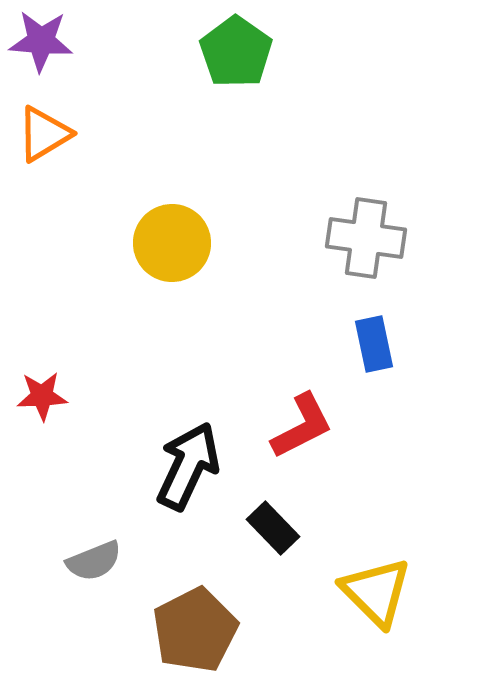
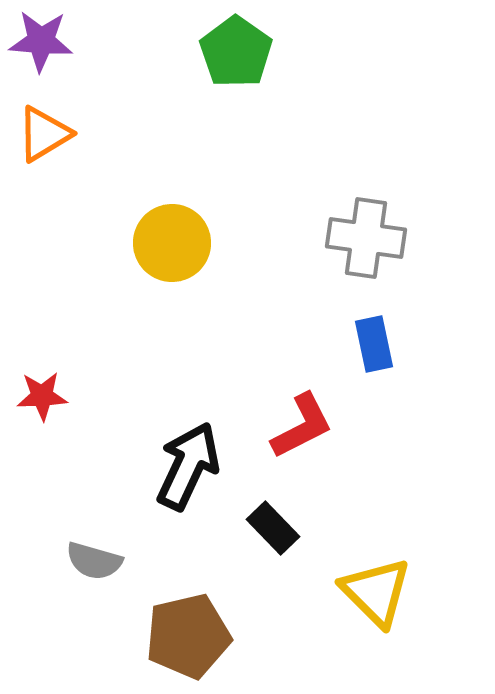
gray semicircle: rotated 38 degrees clockwise
brown pentagon: moved 7 px left, 6 px down; rotated 14 degrees clockwise
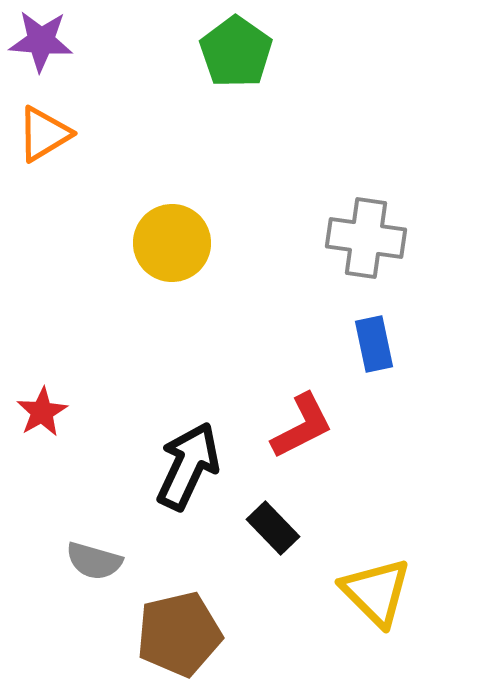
red star: moved 16 px down; rotated 27 degrees counterclockwise
brown pentagon: moved 9 px left, 2 px up
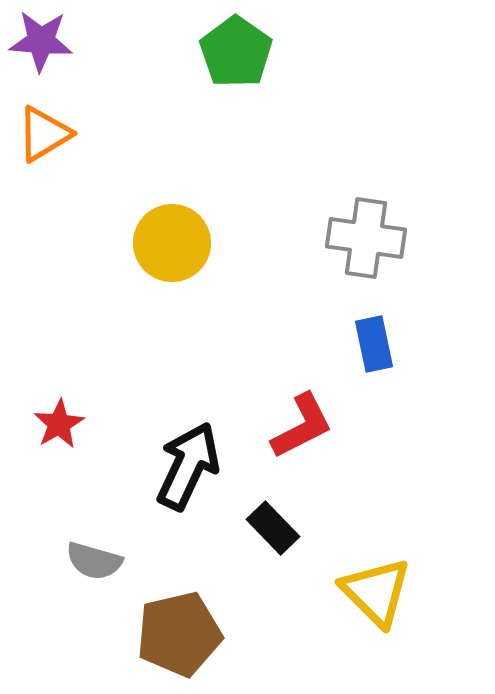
red star: moved 17 px right, 12 px down
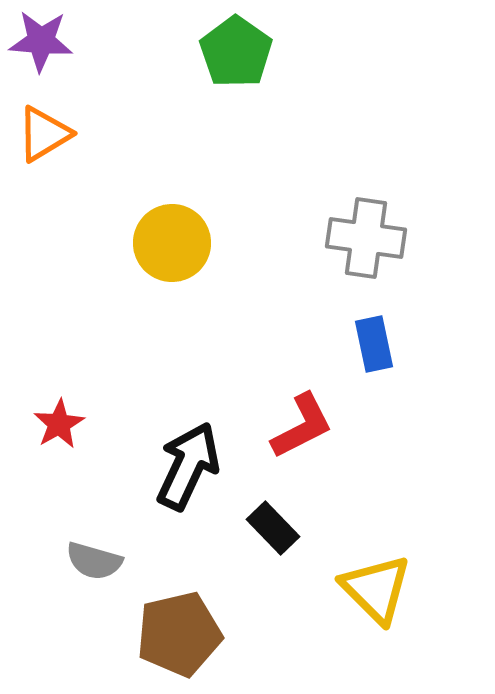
yellow triangle: moved 3 px up
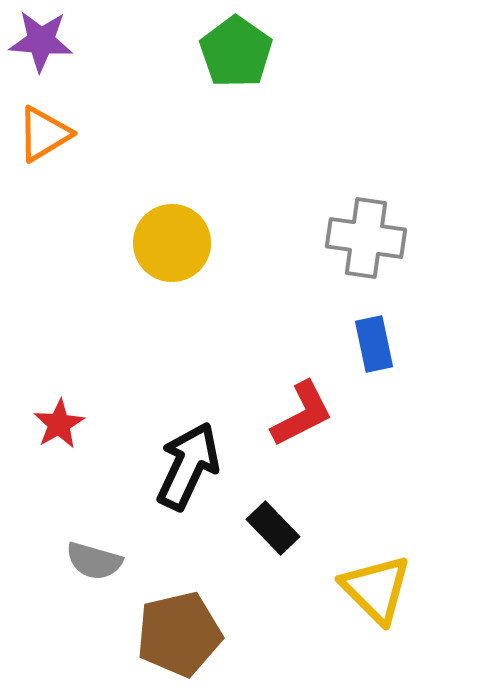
red L-shape: moved 12 px up
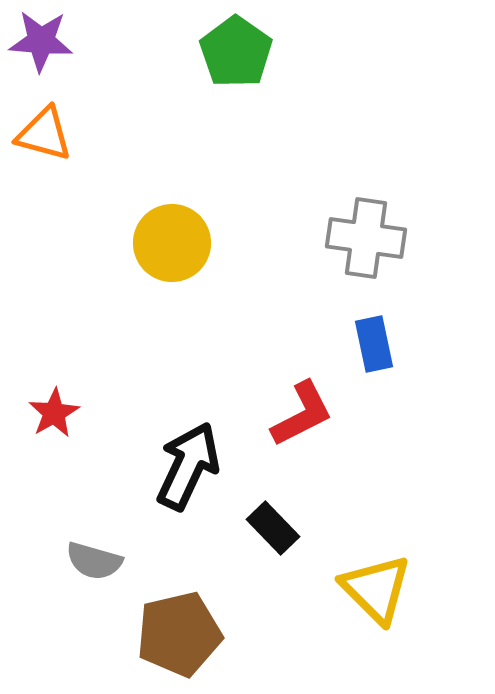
orange triangle: rotated 46 degrees clockwise
red star: moved 5 px left, 11 px up
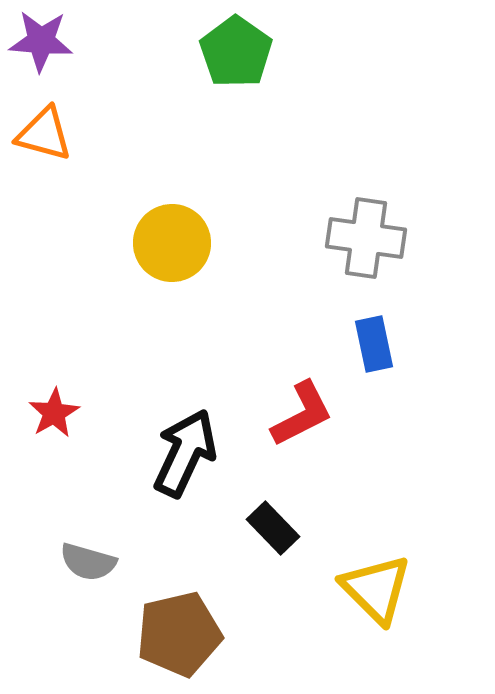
black arrow: moved 3 px left, 13 px up
gray semicircle: moved 6 px left, 1 px down
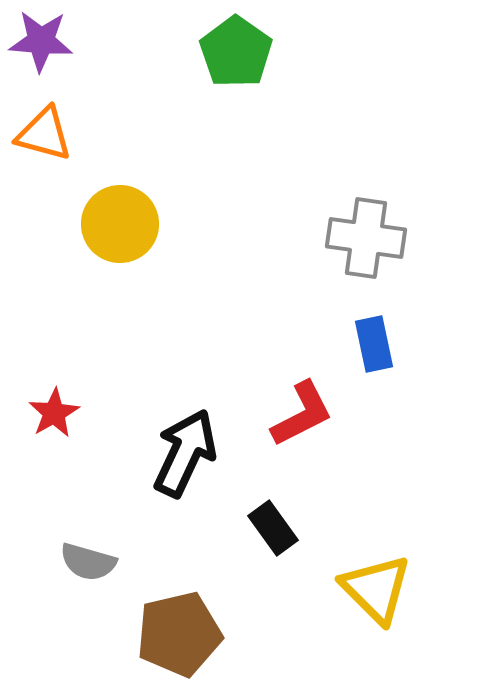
yellow circle: moved 52 px left, 19 px up
black rectangle: rotated 8 degrees clockwise
